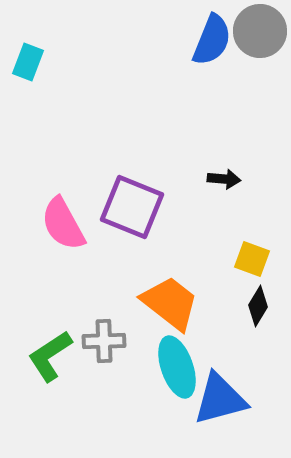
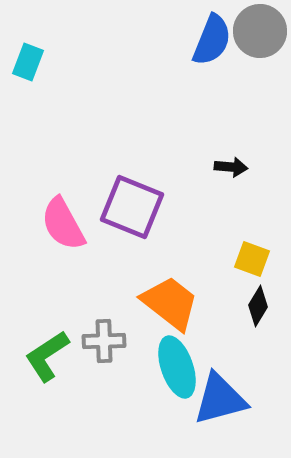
black arrow: moved 7 px right, 12 px up
green L-shape: moved 3 px left
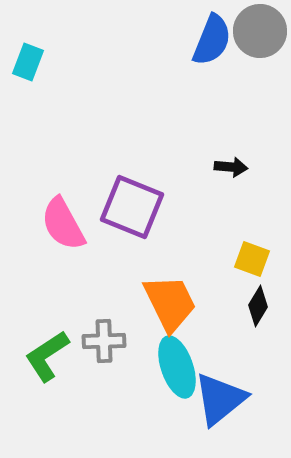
orange trapezoid: rotated 26 degrees clockwise
blue triangle: rotated 24 degrees counterclockwise
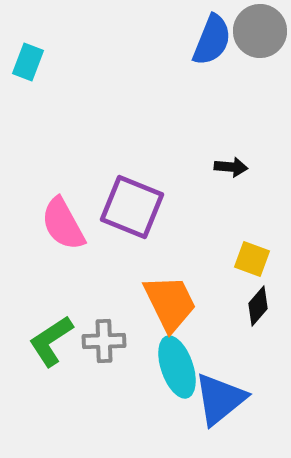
black diamond: rotated 9 degrees clockwise
green L-shape: moved 4 px right, 15 px up
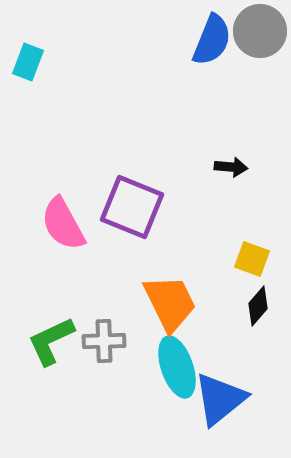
green L-shape: rotated 8 degrees clockwise
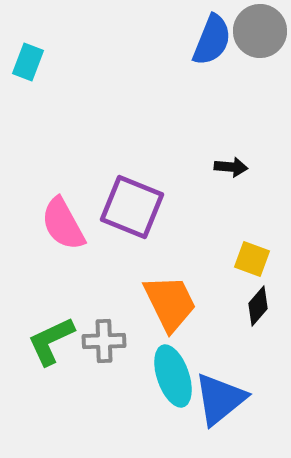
cyan ellipse: moved 4 px left, 9 px down
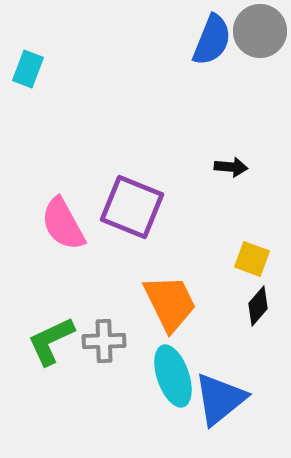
cyan rectangle: moved 7 px down
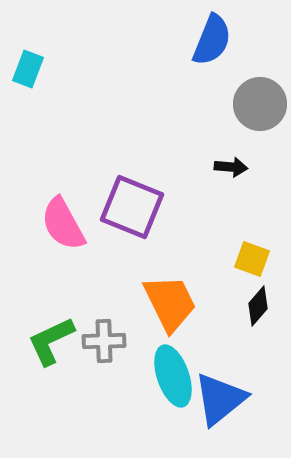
gray circle: moved 73 px down
